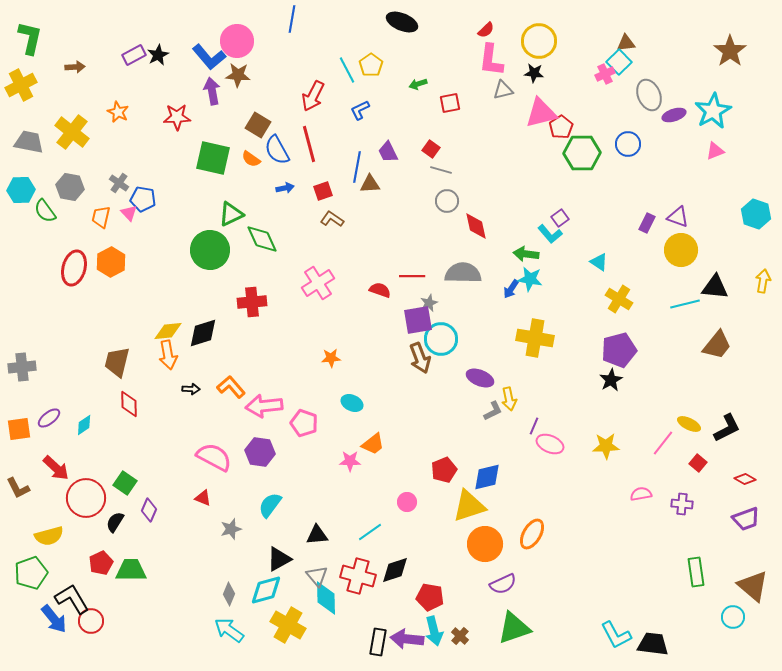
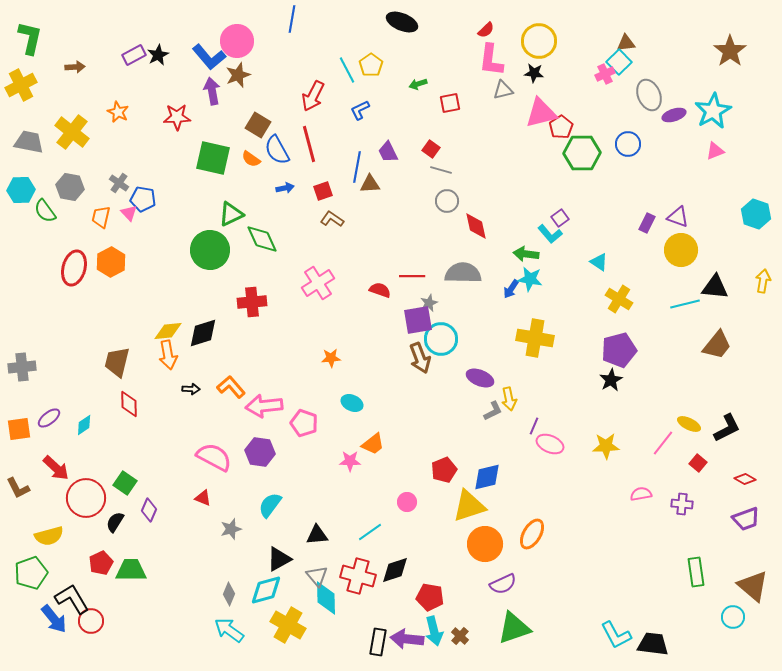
brown star at (238, 75): rotated 25 degrees counterclockwise
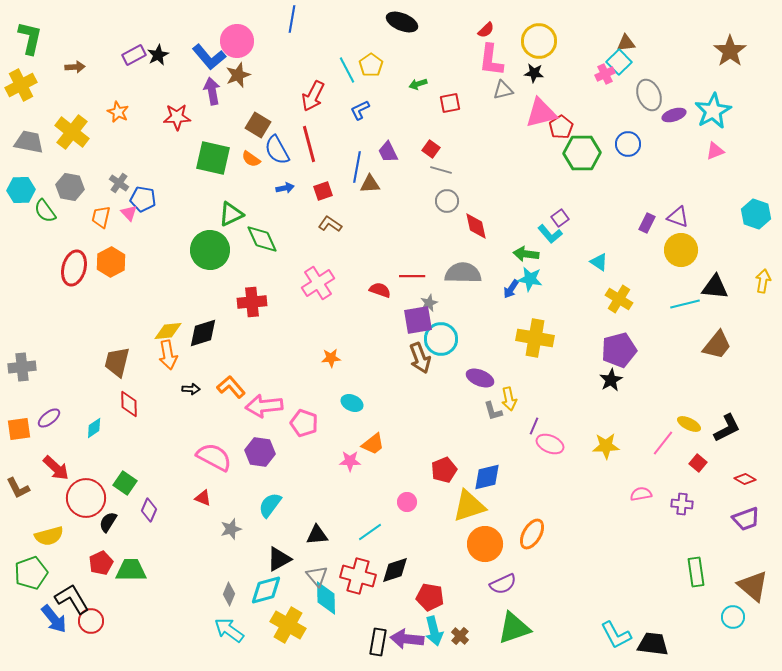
brown L-shape at (332, 219): moved 2 px left, 5 px down
gray L-shape at (493, 411): rotated 100 degrees clockwise
cyan diamond at (84, 425): moved 10 px right, 3 px down
black semicircle at (115, 522): moved 7 px left
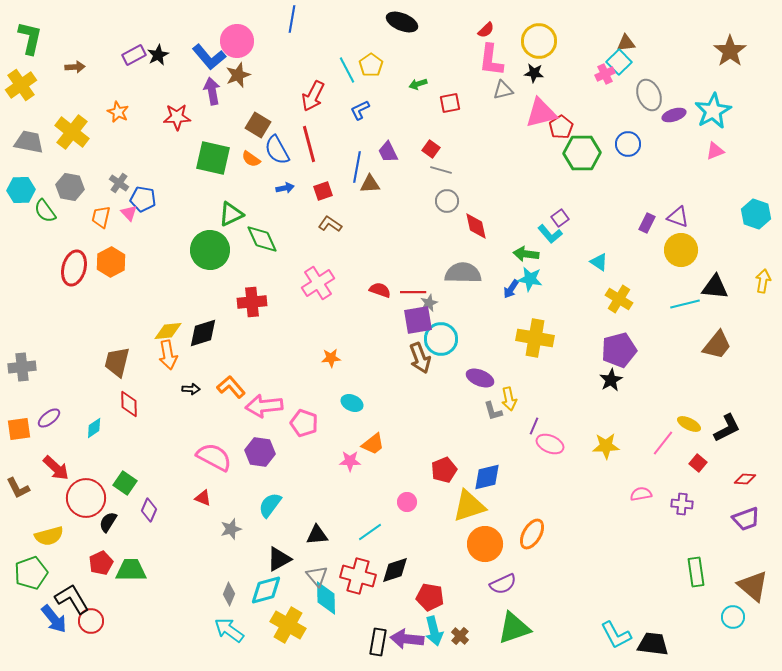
yellow cross at (21, 85): rotated 8 degrees counterclockwise
red line at (412, 276): moved 1 px right, 16 px down
red diamond at (745, 479): rotated 25 degrees counterclockwise
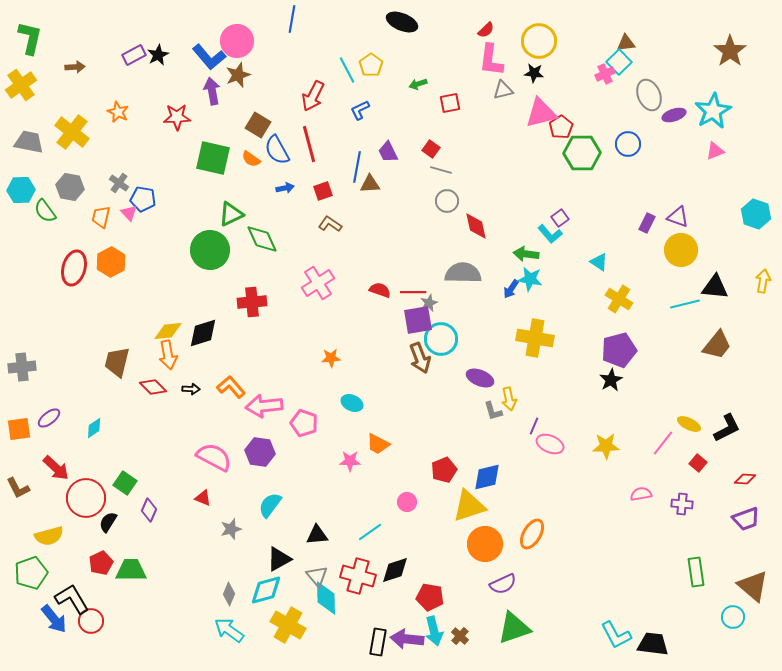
red diamond at (129, 404): moved 24 px right, 17 px up; rotated 44 degrees counterclockwise
orange trapezoid at (373, 444): moved 5 px right; rotated 65 degrees clockwise
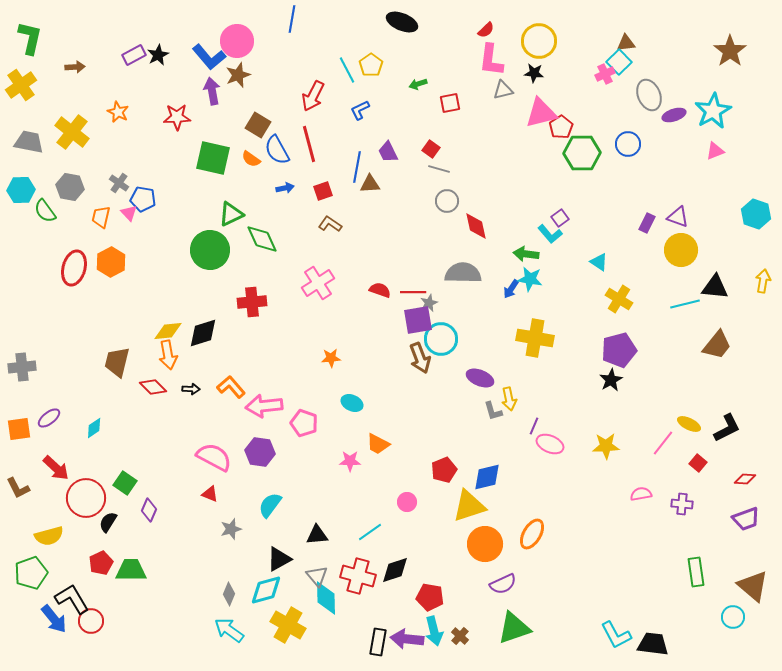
gray line at (441, 170): moved 2 px left, 1 px up
red triangle at (203, 498): moved 7 px right, 4 px up
